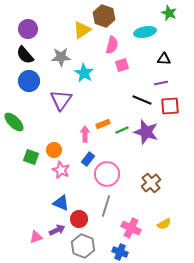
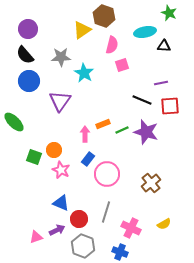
black triangle: moved 13 px up
purple triangle: moved 1 px left, 1 px down
green square: moved 3 px right
gray line: moved 6 px down
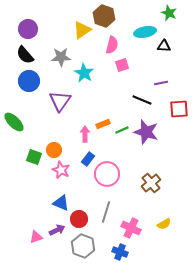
red square: moved 9 px right, 3 px down
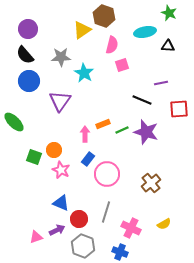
black triangle: moved 4 px right
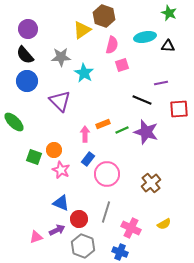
cyan ellipse: moved 5 px down
blue circle: moved 2 px left
purple triangle: rotated 20 degrees counterclockwise
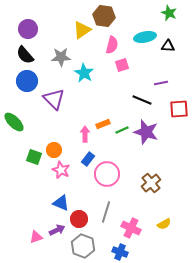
brown hexagon: rotated 10 degrees counterclockwise
purple triangle: moved 6 px left, 2 px up
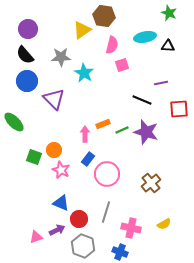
pink cross: rotated 12 degrees counterclockwise
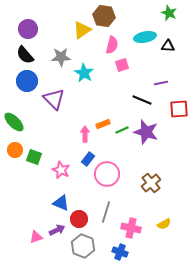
orange circle: moved 39 px left
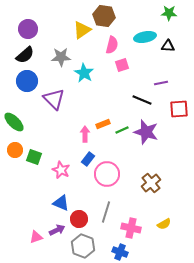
green star: rotated 21 degrees counterclockwise
black semicircle: rotated 90 degrees counterclockwise
